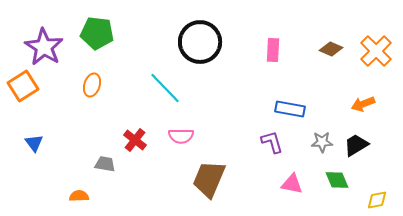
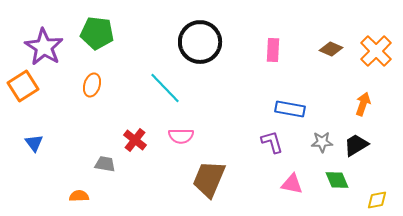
orange arrow: rotated 130 degrees clockwise
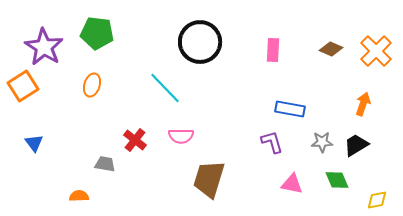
brown trapezoid: rotated 6 degrees counterclockwise
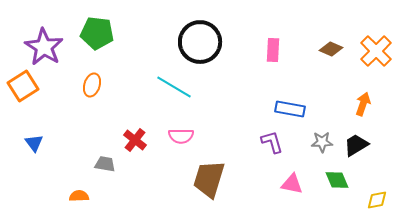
cyan line: moved 9 px right, 1 px up; rotated 15 degrees counterclockwise
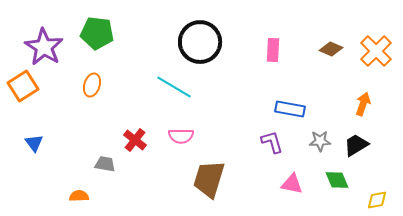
gray star: moved 2 px left, 1 px up
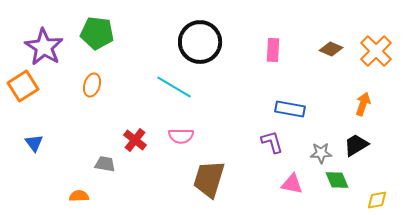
gray star: moved 1 px right, 12 px down
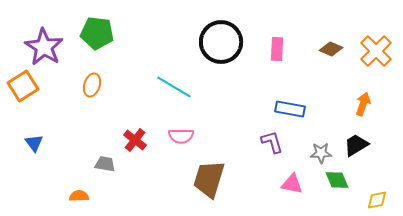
black circle: moved 21 px right
pink rectangle: moved 4 px right, 1 px up
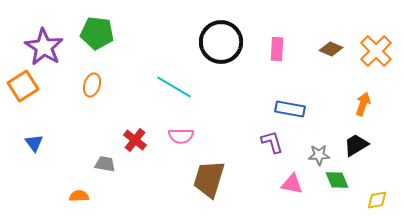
gray star: moved 2 px left, 2 px down
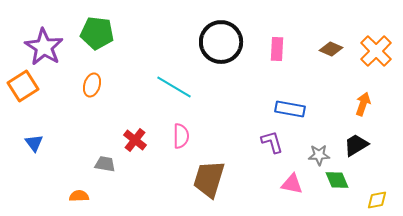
pink semicircle: rotated 90 degrees counterclockwise
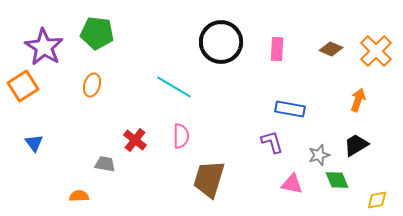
orange arrow: moved 5 px left, 4 px up
gray star: rotated 15 degrees counterclockwise
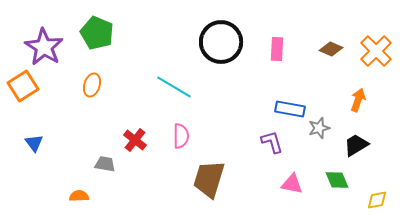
green pentagon: rotated 16 degrees clockwise
gray star: moved 27 px up
